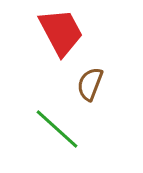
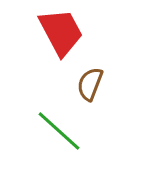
green line: moved 2 px right, 2 px down
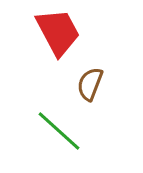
red trapezoid: moved 3 px left
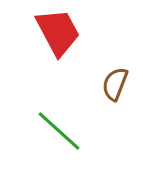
brown semicircle: moved 25 px right
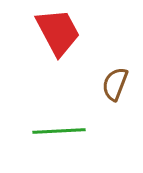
green line: rotated 45 degrees counterclockwise
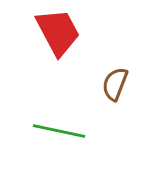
green line: rotated 15 degrees clockwise
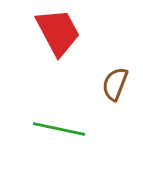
green line: moved 2 px up
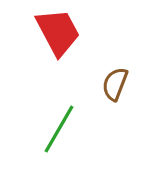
green line: rotated 72 degrees counterclockwise
